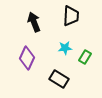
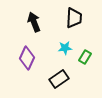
black trapezoid: moved 3 px right, 2 px down
black rectangle: rotated 66 degrees counterclockwise
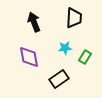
purple diamond: moved 2 px right, 1 px up; rotated 35 degrees counterclockwise
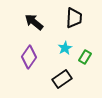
black arrow: rotated 30 degrees counterclockwise
cyan star: rotated 24 degrees counterclockwise
purple diamond: rotated 45 degrees clockwise
black rectangle: moved 3 px right
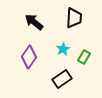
cyan star: moved 2 px left, 1 px down
green rectangle: moved 1 px left
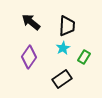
black trapezoid: moved 7 px left, 8 px down
black arrow: moved 3 px left
cyan star: moved 1 px up
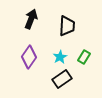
black arrow: moved 3 px up; rotated 72 degrees clockwise
cyan star: moved 3 px left, 9 px down
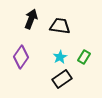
black trapezoid: moved 7 px left; rotated 85 degrees counterclockwise
purple diamond: moved 8 px left
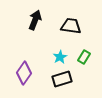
black arrow: moved 4 px right, 1 px down
black trapezoid: moved 11 px right
purple diamond: moved 3 px right, 16 px down
black rectangle: rotated 18 degrees clockwise
